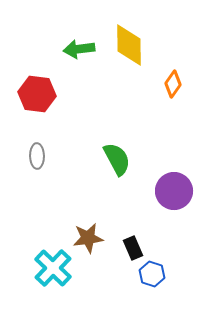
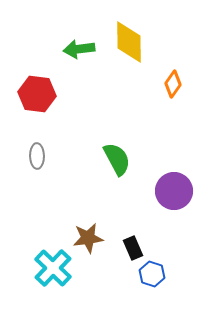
yellow diamond: moved 3 px up
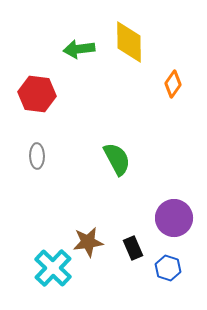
purple circle: moved 27 px down
brown star: moved 4 px down
blue hexagon: moved 16 px right, 6 px up
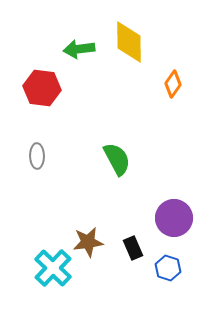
red hexagon: moved 5 px right, 6 px up
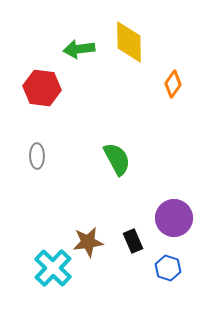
black rectangle: moved 7 px up
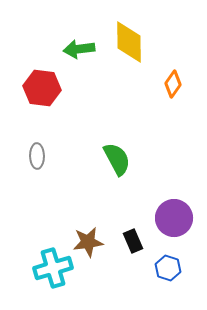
cyan cross: rotated 30 degrees clockwise
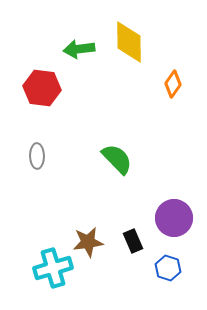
green semicircle: rotated 16 degrees counterclockwise
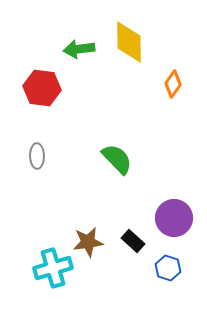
black rectangle: rotated 25 degrees counterclockwise
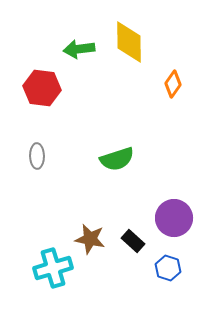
green semicircle: rotated 116 degrees clockwise
brown star: moved 2 px right, 3 px up; rotated 20 degrees clockwise
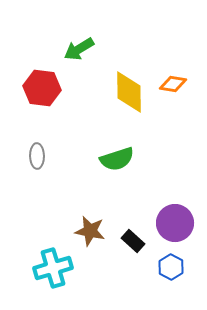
yellow diamond: moved 50 px down
green arrow: rotated 24 degrees counterclockwise
orange diamond: rotated 64 degrees clockwise
purple circle: moved 1 px right, 5 px down
brown star: moved 8 px up
blue hexagon: moved 3 px right, 1 px up; rotated 10 degrees clockwise
